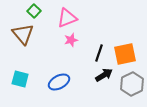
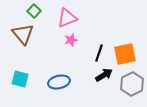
blue ellipse: rotated 15 degrees clockwise
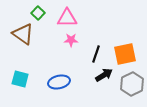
green square: moved 4 px right, 2 px down
pink triangle: rotated 20 degrees clockwise
brown triangle: rotated 15 degrees counterclockwise
pink star: rotated 16 degrees clockwise
black line: moved 3 px left, 1 px down
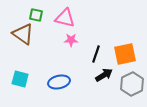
green square: moved 2 px left, 2 px down; rotated 32 degrees counterclockwise
pink triangle: moved 2 px left; rotated 15 degrees clockwise
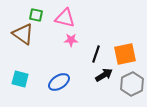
blue ellipse: rotated 20 degrees counterclockwise
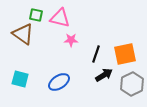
pink triangle: moved 5 px left
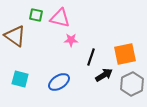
brown triangle: moved 8 px left, 2 px down
black line: moved 5 px left, 3 px down
